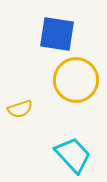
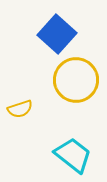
blue square: rotated 33 degrees clockwise
cyan trapezoid: rotated 9 degrees counterclockwise
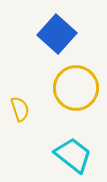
yellow circle: moved 8 px down
yellow semicircle: rotated 90 degrees counterclockwise
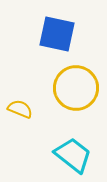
blue square: rotated 30 degrees counterclockwise
yellow semicircle: rotated 50 degrees counterclockwise
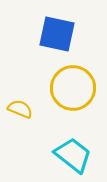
yellow circle: moved 3 px left
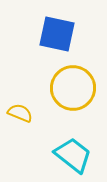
yellow semicircle: moved 4 px down
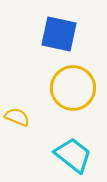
blue square: moved 2 px right
yellow semicircle: moved 3 px left, 4 px down
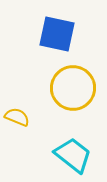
blue square: moved 2 px left
